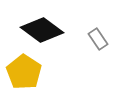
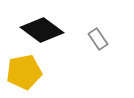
yellow pentagon: rotated 28 degrees clockwise
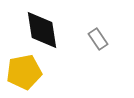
black diamond: rotated 45 degrees clockwise
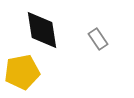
yellow pentagon: moved 2 px left
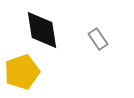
yellow pentagon: rotated 8 degrees counterclockwise
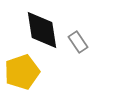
gray rectangle: moved 20 px left, 3 px down
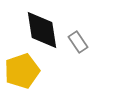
yellow pentagon: moved 1 px up
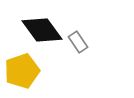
black diamond: rotated 27 degrees counterclockwise
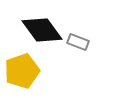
gray rectangle: rotated 35 degrees counterclockwise
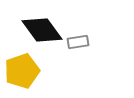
gray rectangle: rotated 30 degrees counterclockwise
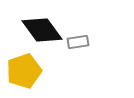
yellow pentagon: moved 2 px right
